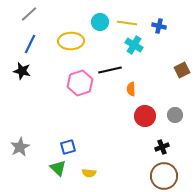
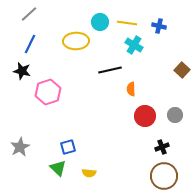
yellow ellipse: moved 5 px right
brown square: rotated 21 degrees counterclockwise
pink hexagon: moved 32 px left, 9 px down
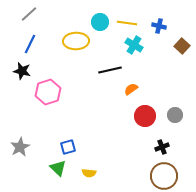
brown square: moved 24 px up
orange semicircle: rotated 56 degrees clockwise
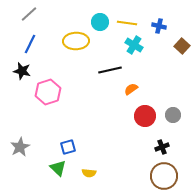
gray circle: moved 2 px left
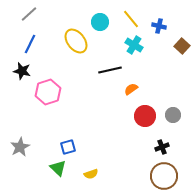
yellow line: moved 4 px right, 4 px up; rotated 42 degrees clockwise
yellow ellipse: rotated 55 degrees clockwise
yellow semicircle: moved 2 px right, 1 px down; rotated 24 degrees counterclockwise
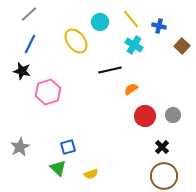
black cross: rotated 24 degrees counterclockwise
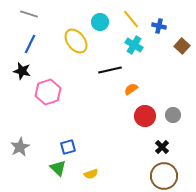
gray line: rotated 60 degrees clockwise
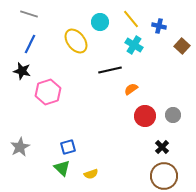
green triangle: moved 4 px right
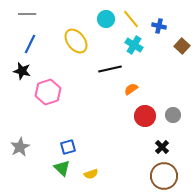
gray line: moved 2 px left; rotated 18 degrees counterclockwise
cyan circle: moved 6 px right, 3 px up
black line: moved 1 px up
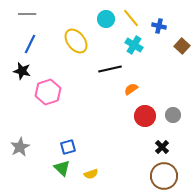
yellow line: moved 1 px up
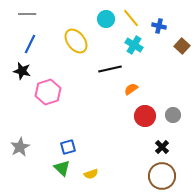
brown circle: moved 2 px left
